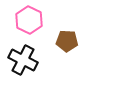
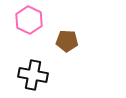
black cross: moved 10 px right, 15 px down; rotated 16 degrees counterclockwise
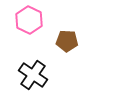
black cross: rotated 24 degrees clockwise
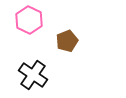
brown pentagon: rotated 25 degrees counterclockwise
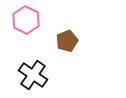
pink hexagon: moved 3 px left
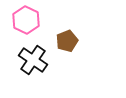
black cross: moved 15 px up
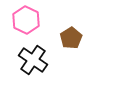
brown pentagon: moved 4 px right, 3 px up; rotated 10 degrees counterclockwise
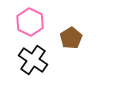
pink hexagon: moved 4 px right, 2 px down
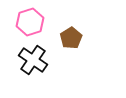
pink hexagon: rotated 16 degrees clockwise
